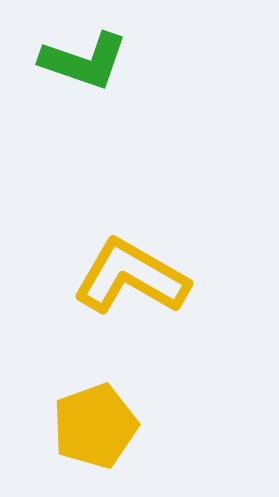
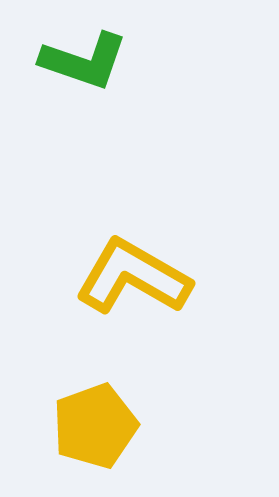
yellow L-shape: moved 2 px right
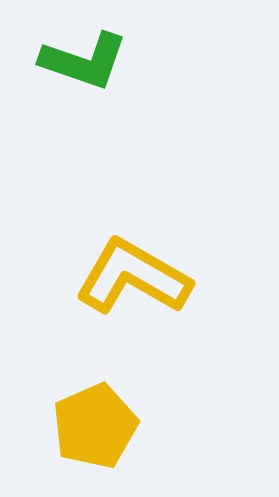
yellow pentagon: rotated 4 degrees counterclockwise
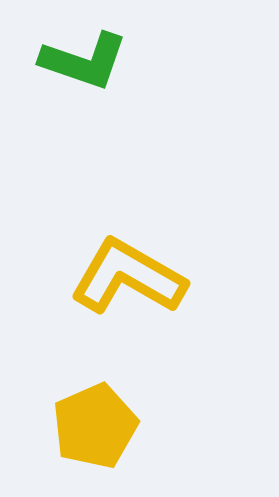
yellow L-shape: moved 5 px left
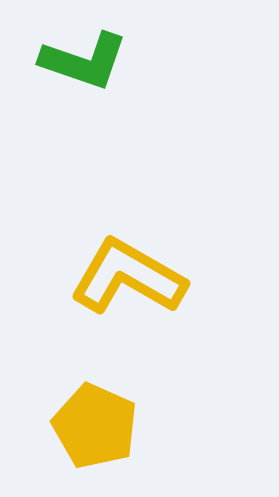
yellow pentagon: rotated 24 degrees counterclockwise
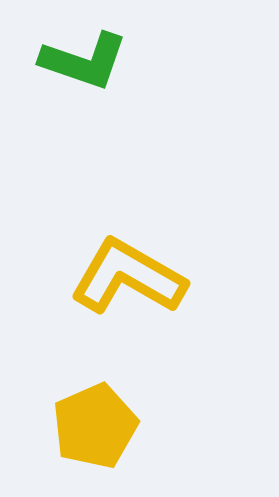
yellow pentagon: rotated 24 degrees clockwise
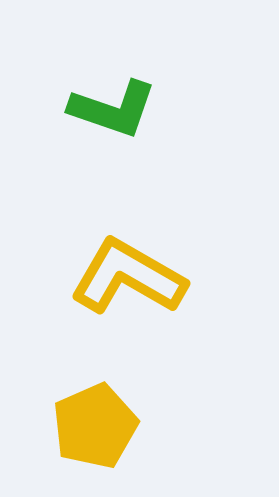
green L-shape: moved 29 px right, 48 px down
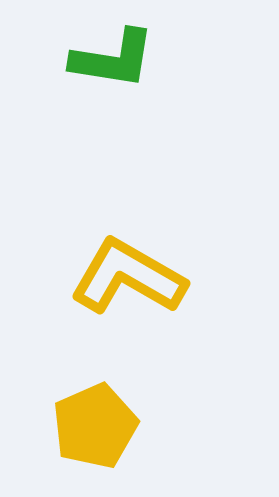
green L-shape: moved 50 px up; rotated 10 degrees counterclockwise
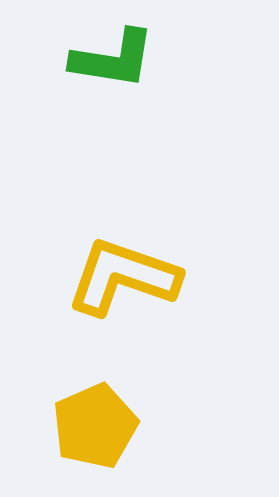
yellow L-shape: moved 5 px left; rotated 11 degrees counterclockwise
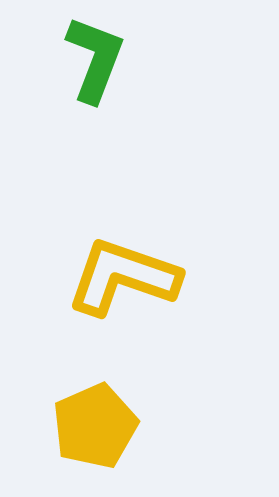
green L-shape: moved 18 px left; rotated 78 degrees counterclockwise
